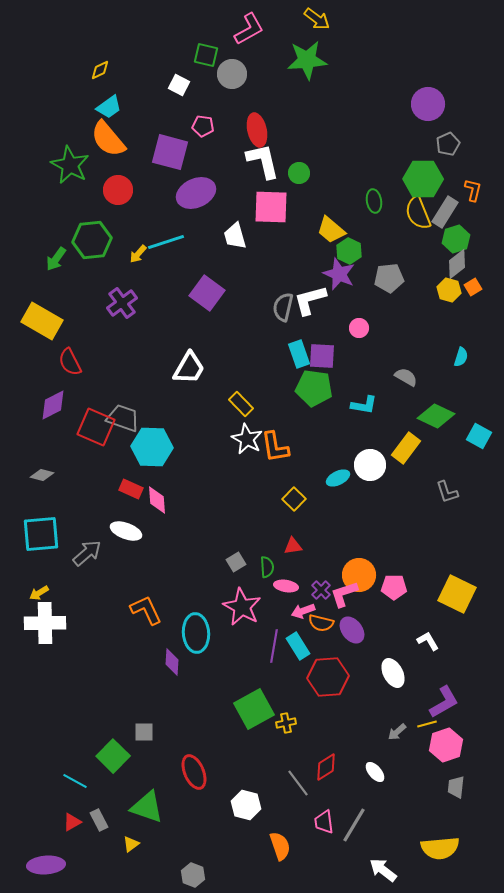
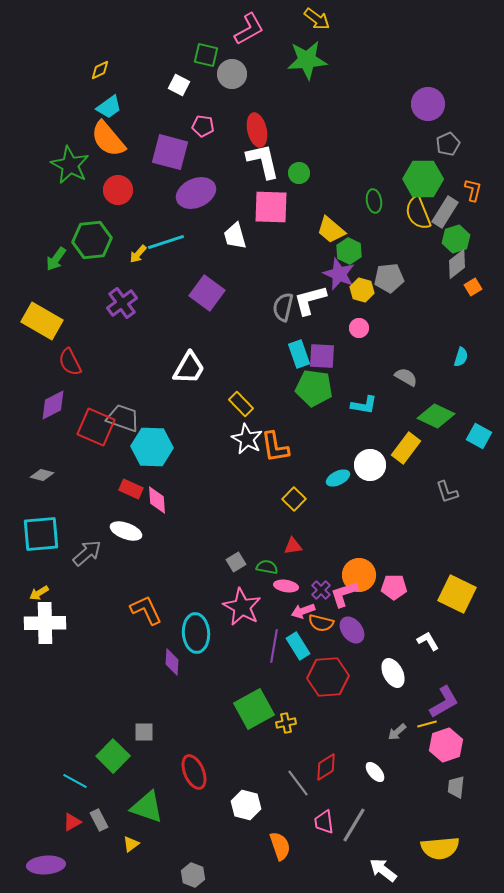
yellow hexagon at (449, 290): moved 87 px left
green semicircle at (267, 567): rotated 75 degrees counterclockwise
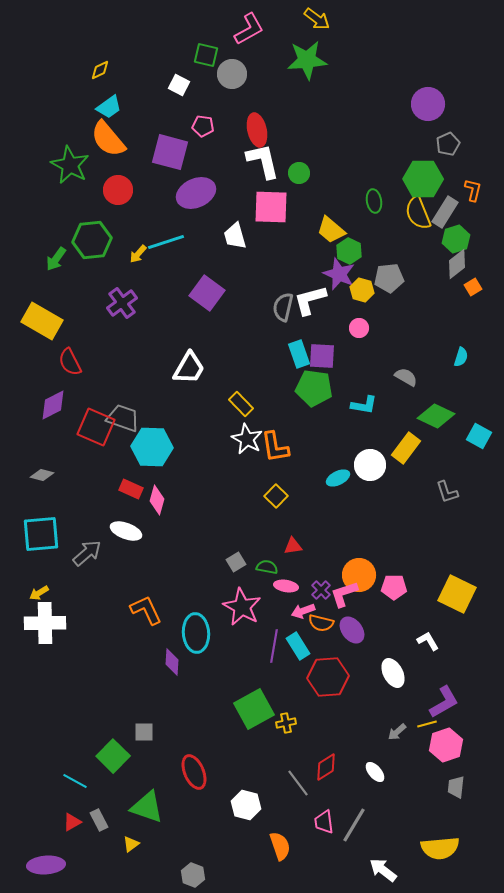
yellow square at (294, 499): moved 18 px left, 3 px up
pink diamond at (157, 500): rotated 20 degrees clockwise
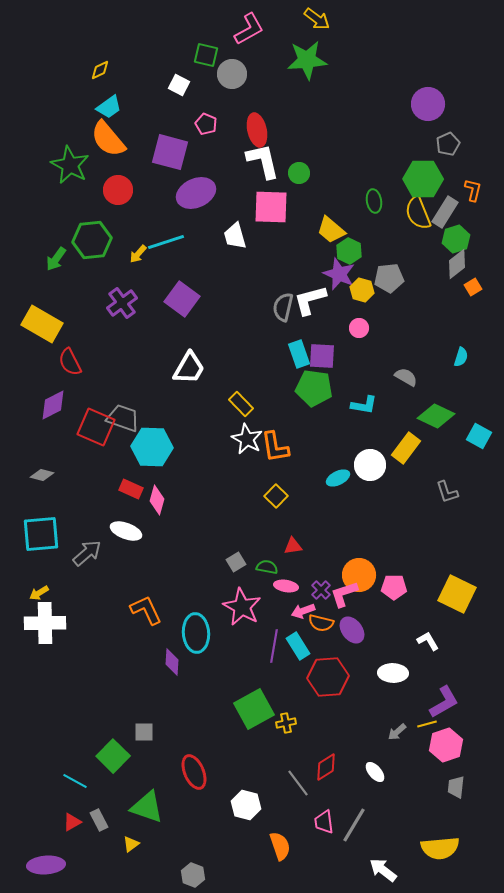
pink pentagon at (203, 126): moved 3 px right, 2 px up; rotated 15 degrees clockwise
purple square at (207, 293): moved 25 px left, 6 px down
yellow rectangle at (42, 321): moved 3 px down
white ellipse at (393, 673): rotated 60 degrees counterclockwise
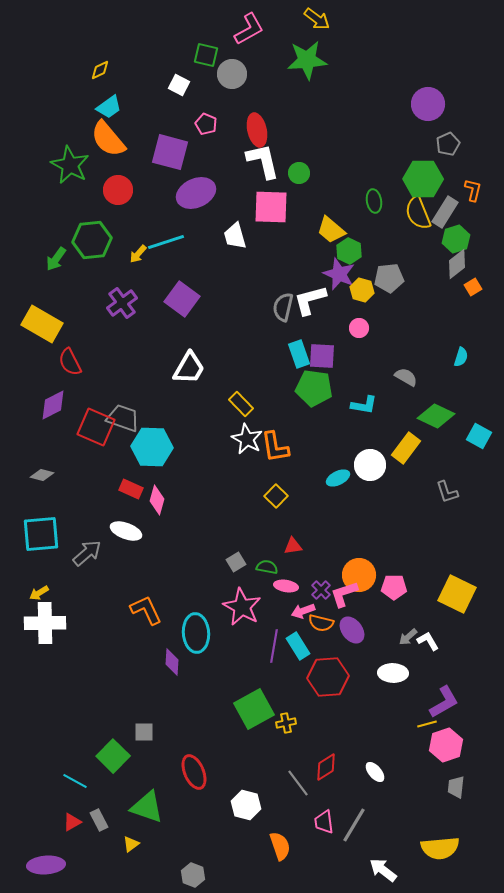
gray arrow at (397, 732): moved 11 px right, 95 px up
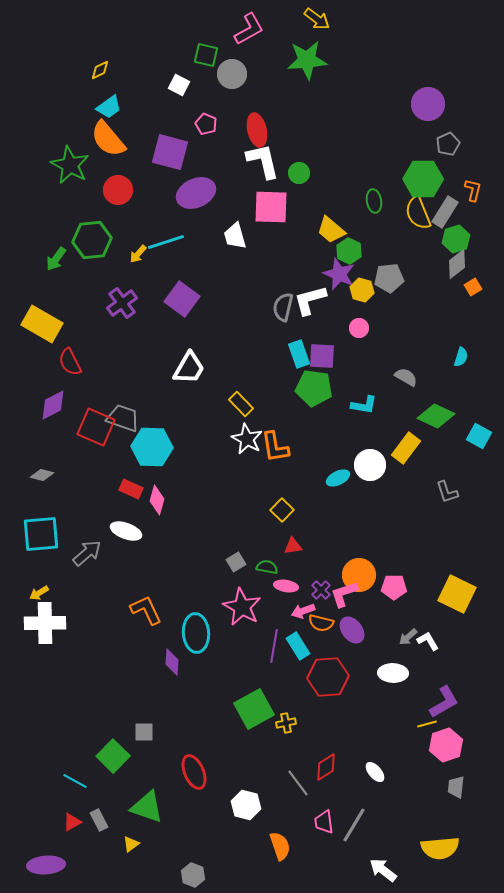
yellow square at (276, 496): moved 6 px right, 14 px down
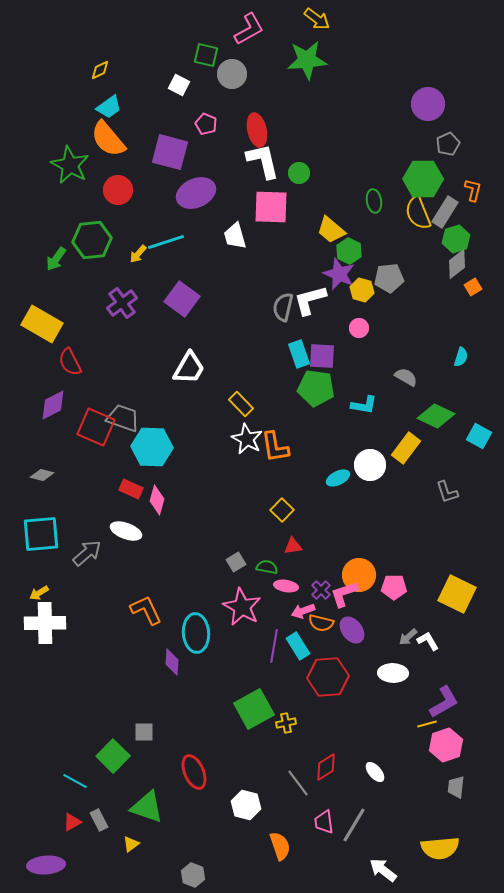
green pentagon at (314, 388): moved 2 px right
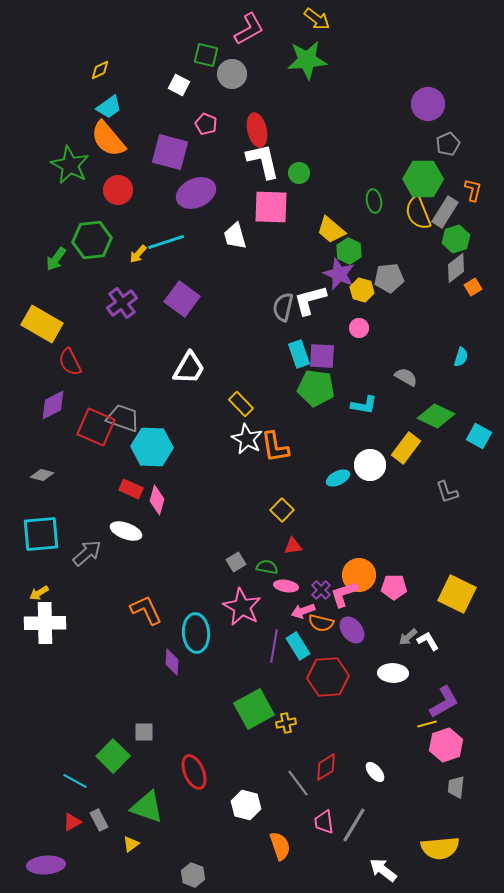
gray diamond at (457, 264): moved 1 px left, 4 px down
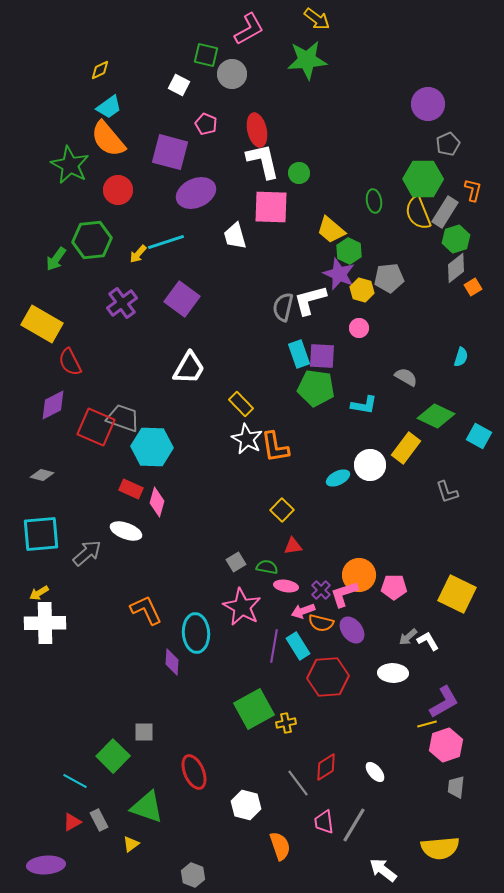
pink diamond at (157, 500): moved 2 px down
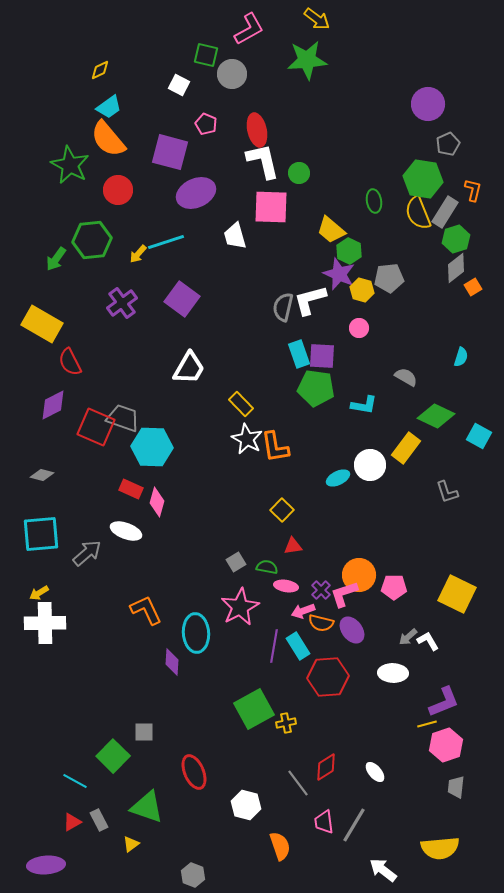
green hexagon at (423, 179): rotated 9 degrees clockwise
pink star at (242, 607): moved 2 px left; rotated 15 degrees clockwise
purple L-shape at (444, 702): rotated 8 degrees clockwise
